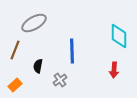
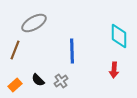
black semicircle: moved 14 px down; rotated 56 degrees counterclockwise
gray cross: moved 1 px right, 1 px down
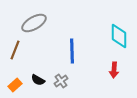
black semicircle: rotated 16 degrees counterclockwise
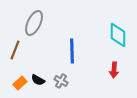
gray ellipse: rotated 35 degrees counterclockwise
cyan diamond: moved 1 px left, 1 px up
gray cross: rotated 24 degrees counterclockwise
orange rectangle: moved 5 px right, 2 px up
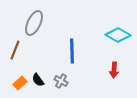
cyan diamond: rotated 60 degrees counterclockwise
black semicircle: rotated 24 degrees clockwise
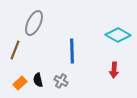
black semicircle: rotated 24 degrees clockwise
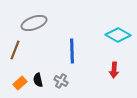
gray ellipse: rotated 45 degrees clockwise
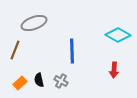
black semicircle: moved 1 px right
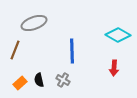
red arrow: moved 2 px up
gray cross: moved 2 px right, 1 px up
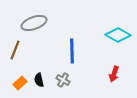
red arrow: moved 6 px down; rotated 14 degrees clockwise
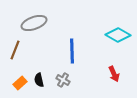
red arrow: rotated 42 degrees counterclockwise
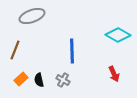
gray ellipse: moved 2 px left, 7 px up
orange rectangle: moved 1 px right, 4 px up
